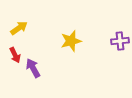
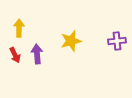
yellow arrow: rotated 54 degrees counterclockwise
purple cross: moved 3 px left
purple arrow: moved 4 px right, 14 px up; rotated 24 degrees clockwise
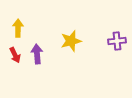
yellow arrow: moved 1 px left
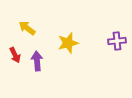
yellow arrow: moved 9 px right; rotated 54 degrees counterclockwise
yellow star: moved 3 px left, 2 px down
purple arrow: moved 7 px down
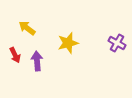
purple cross: moved 2 px down; rotated 36 degrees clockwise
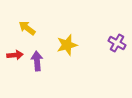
yellow star: moved 1 px left, 2 px down
red arrow: rotated 70 degrees counterclockwise
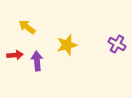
yellow arrow: moved 1 px up
purple cross: moved 1 px down
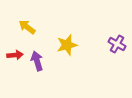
purple arrow: rotated 12 degrees counterclockwise
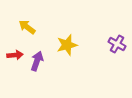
purple arrow: rotated 36 degrees clockwise
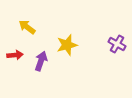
purple arrow: moved 4 px right
